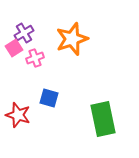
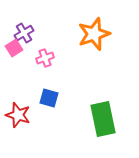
orange star: moved 22 px right, 5 px up
pink cross: moved 10 px right
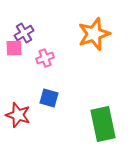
pink square: rotated 30 degrees clockwise
green rectangle: moved 5 px down
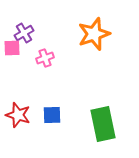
pink square: moved 2 px left
blue square: moved 3 px right, 17 px down; rotated 18 degrees counterclockwise
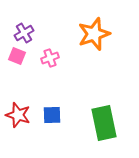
pink square: moved 5 px right, 8 px down; rotated 24 degrees clockwise
pink cross: moved 5 px right
green rectangle: moved 1 px right, 1 px up
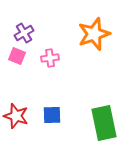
pink cross: rotated 12 degrees clockwise
red star: moved 2 px left, 1 px down
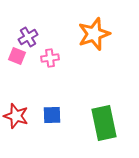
purple cross: moved 4 px right, 4 px down
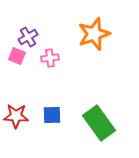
red star: rotated 15 degrees counterclockwise
green rectangle: moved 5 px left; rotated 24 degrees counterclockwise
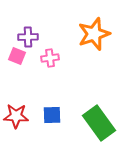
purple cross: rotated 30 degrees clockwise
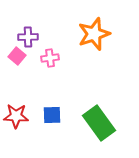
pink square: rotated 18 degrees clockwise
